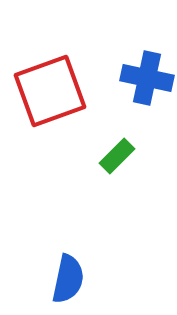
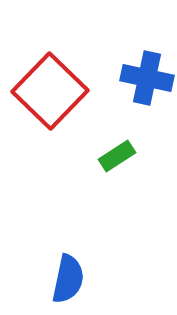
red square: rotated 26 degrees counterclockwise
green rectangle: rotated 12 degrees clockwise
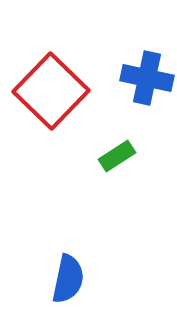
red square: moved 1 px right
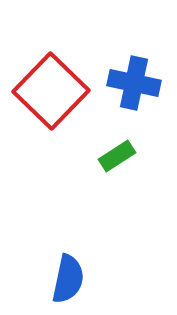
blue cross: moved 13 px left, 5 px down
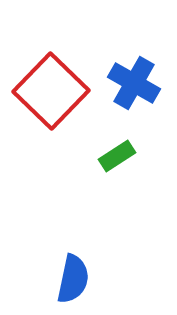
blue cross: rotated 18 degrees clockwise
blue semicircle: moved 5 px right
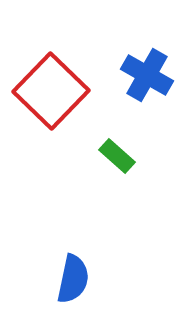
blue cross: moved 13 px right, 8 px up
green rectangle: rotated 75 degrees clockwise
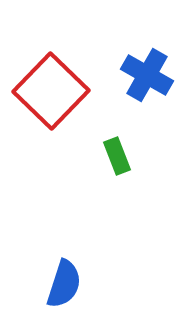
green rectangle: rotated 27 degrees clockwise
blue semicircle: moved 9 px left, 5 px down; rotated 6 degrees clockwise
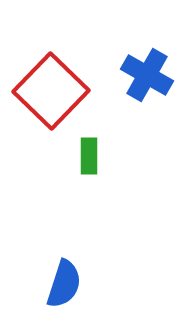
green rectangle: moved 28 px left; rotated 21 degrees clockwise
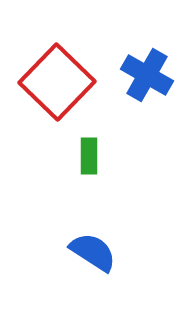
red square: moved 6 px right, 9 px up
blue semicircle: moved 29 px right, 32 px up; rotated 75 degrees counterclockwise
